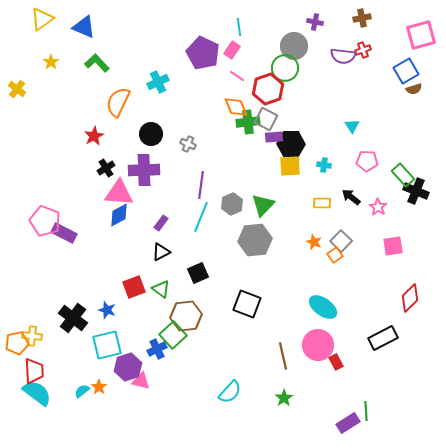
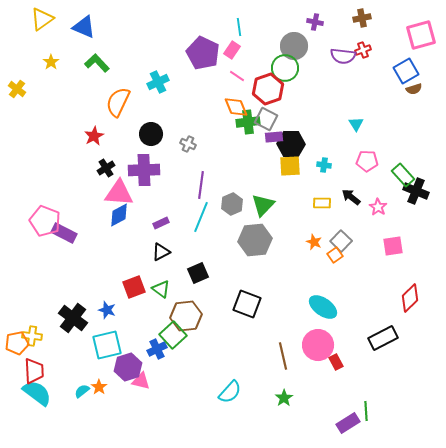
cyan triangle at (352, 126): moved 4 px right, 2 px up
purple rectangle at (161, 223): rotated 28 degrees clockwise
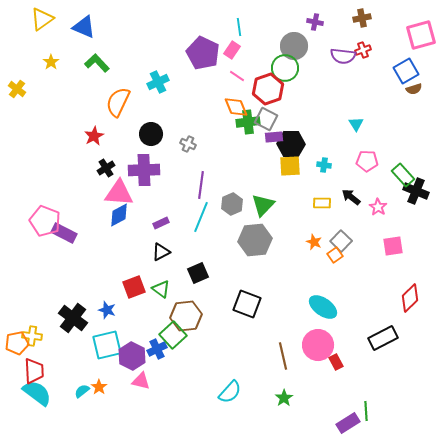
purple hexagon at (128, 367): moved 4 px right, 11 px up; rotated 16 degrees counterclockwise
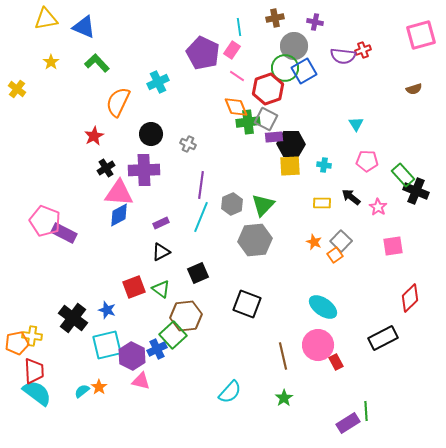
brown cross at (362, 18): moved 87 px left
yellow triangle at (42, 19): moved 4 px right; rotated 25 degrees clockwise
blue square at (406, 71): moved 102 px left
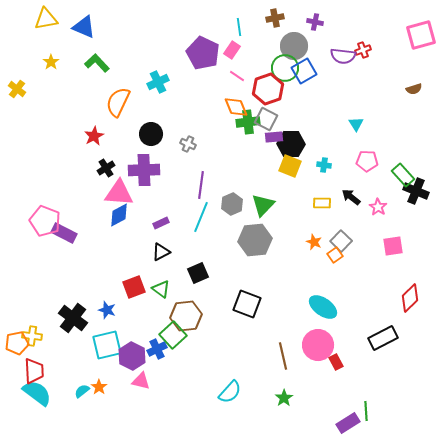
yellow square at (290, 166): rotated 25 degrees clockwise
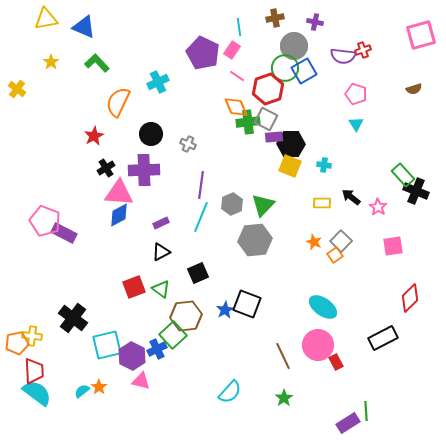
pink pentagon at (367, 161): moved 11 px left, 67 px up; rotated 15 degrees clockwise
blue star at (107, 310): moved 118 px right; rotated 24 degrees clockwise
brown line at (283, 356): rotated 12 degrees counterclockwise
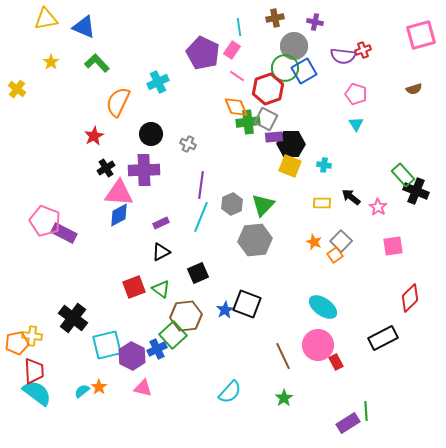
pink triangle at (141, 381): moved 2 px right, 7 px down
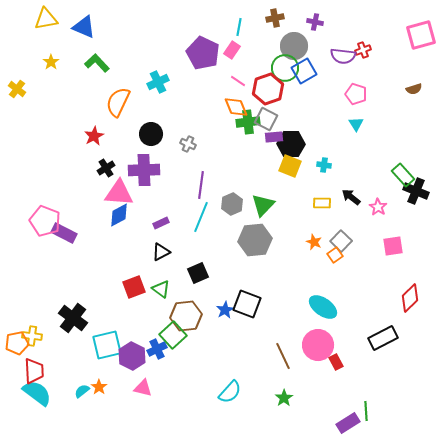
cyan line at (239, 27): rotated 18 degrees clockwise
pink line at (237, 76): moved 1 px right, 5 px down
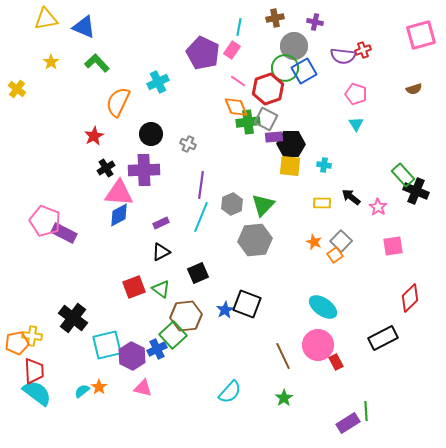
yellow square at (290, 166): rotated 15 degrees counterclockwise
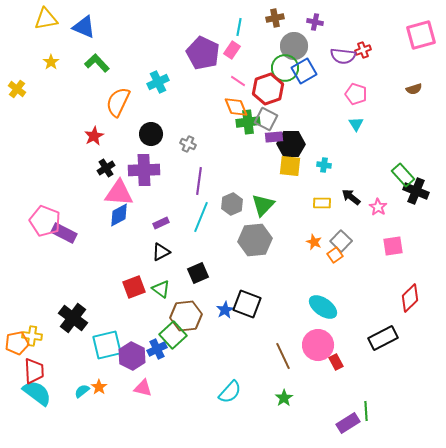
purple line at (201, 185): moved 2 px left, 4 px up
